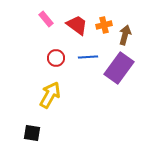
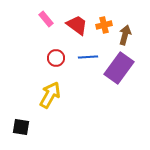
black square: moved 11 px left, 6 px up
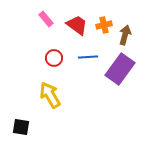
red circle: moved 2 px left
purple rectangle: moved 1 px right, 1 px down
yellow arrow: rotated 60 degrees counterclockwise
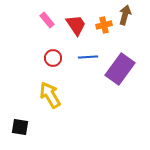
pink rectangle: moved 1 px right, 1 px down
red trapezoid: moved 1 px left; rotated 20 degrees clockwise
brown arrow: moved 20 px up
red circle: moved 1 px left
black square: moved 1 px left
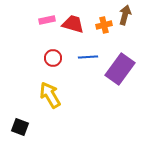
pink rectangle: rotated 63 degrees counterclockwise
red trapezoid: moved 3 px left, 1 px up; rotated 40 degrees counterclockwise
black square: rotated 12 degrees clockwise
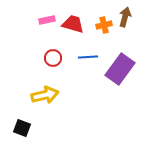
brown arrow: moved 2 px down
yellow arrow: moved 5 px left; rotated 108 degrees clockwise
black square: moved 2 px right, 1 px down
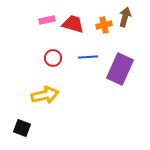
purple rectangle: rotated 12 degrees counterclockwise
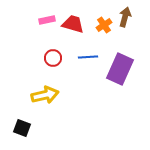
orange cross: rotated 21 degrees counterclockwise
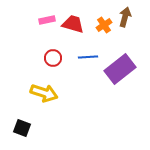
purple rectangle: rotated 28 degrees clockwise
yellow arrow: moved 1 px left, 2 px up; rotated 32 degrees clockwise
